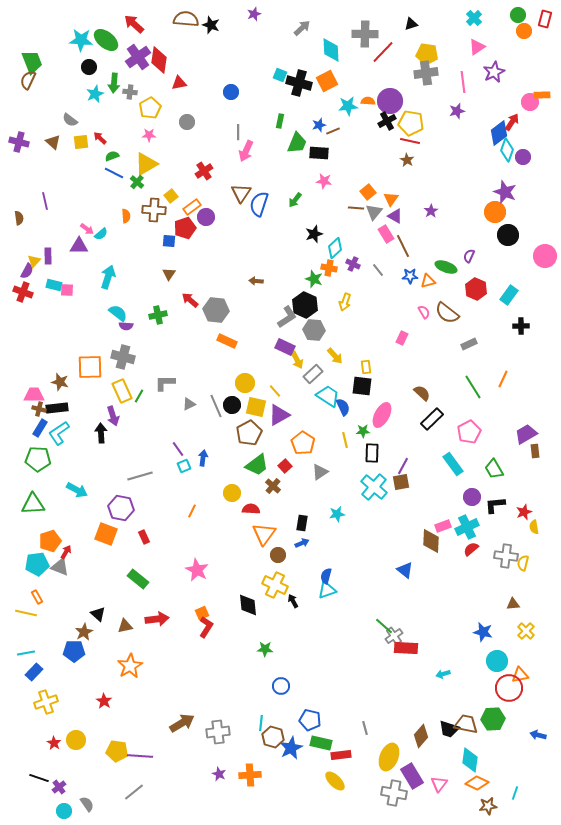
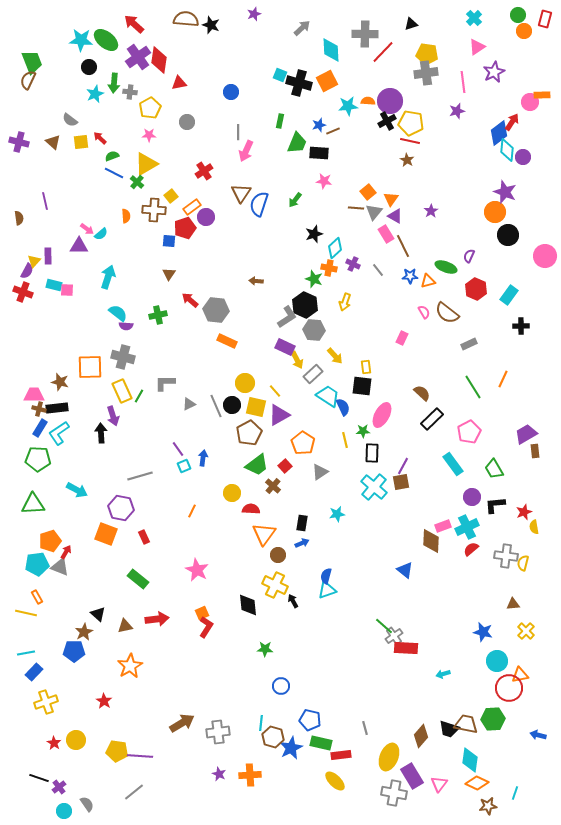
cyan diamond at (507, 150): rotated 15 degrees counterclockwise
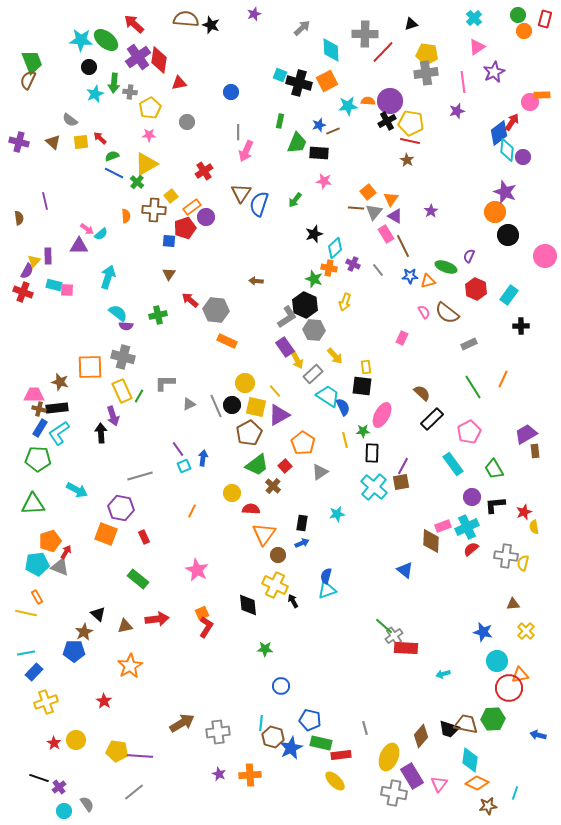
purple rectangle at (285, 347): rotated 30 degrees clockwise
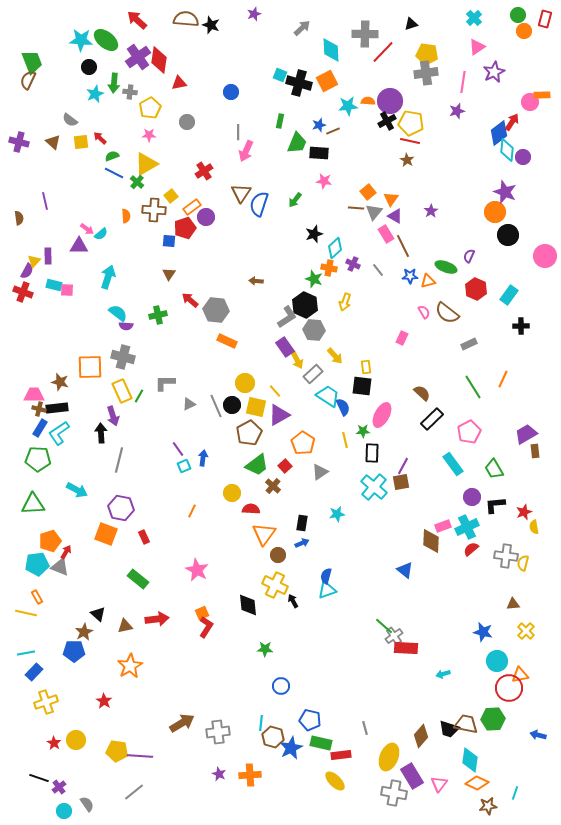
red arrow at (134, 24): moved 3 px right, 4 px up
pink line at (463, 82): rotated 15 degrees clockwise
gray line at (140, 476): moved 21 px left, 16 px up; rotated 60 degrees counterclockwise
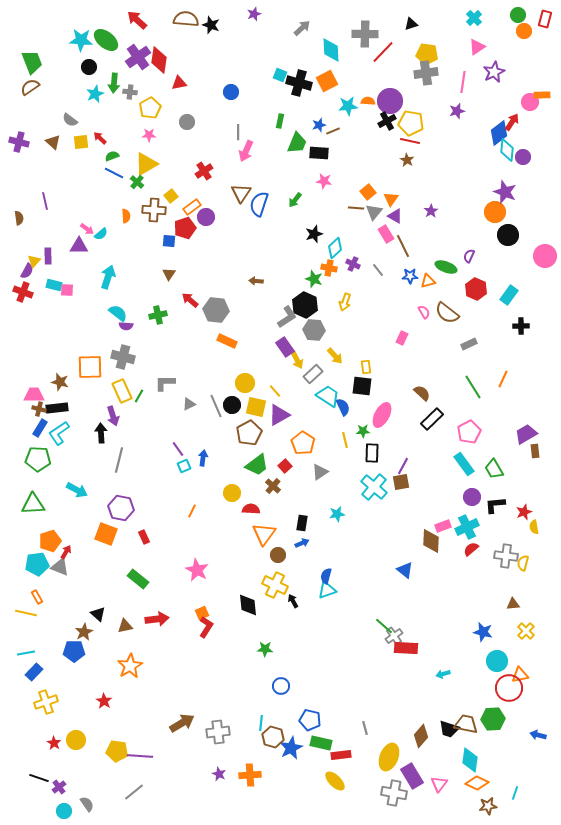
brown semicircle at (28, 80): moved 2 px right, 7 px down; rotated 30 degrees clockwise
cyan rectangle at (453, 464): moved 11 px right
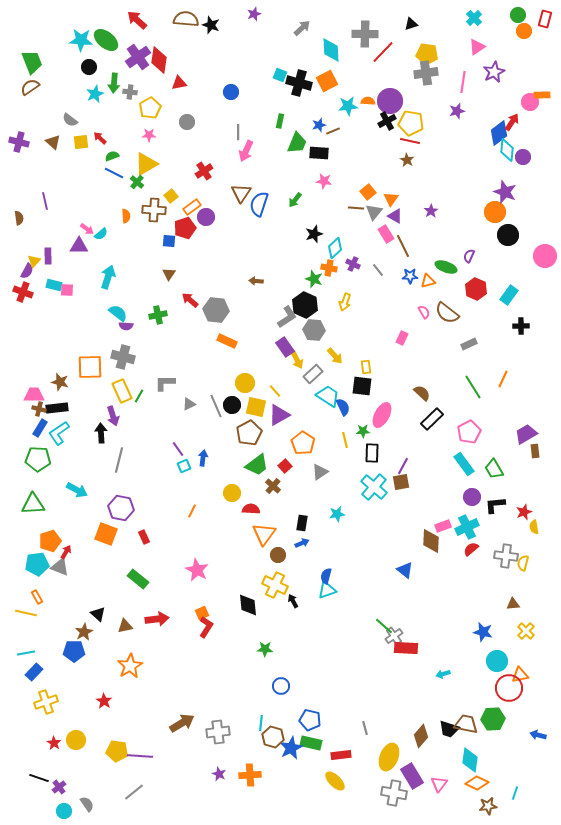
green rectangle at (321, 743): moved 10 px left
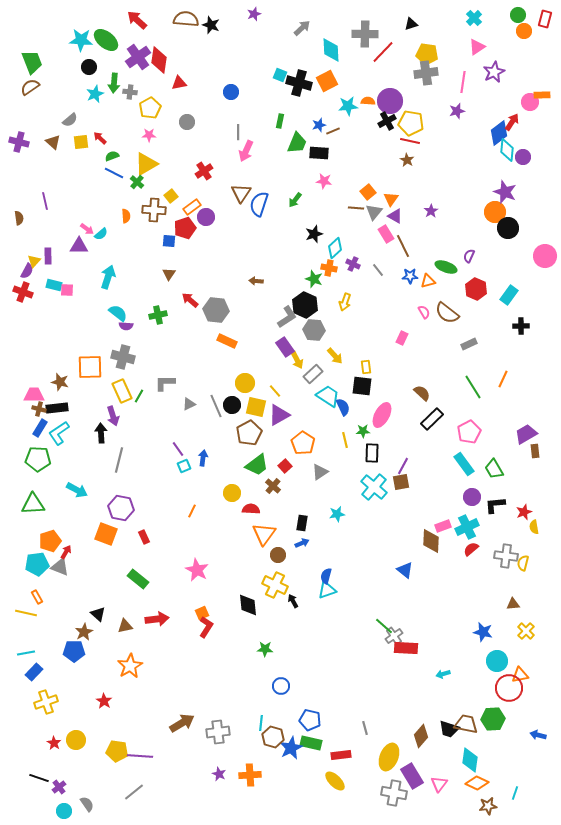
gray semicircle at (70, 120): rotated 77 degrees counterclockwise
black circle at (508, 235): moved 7 px up
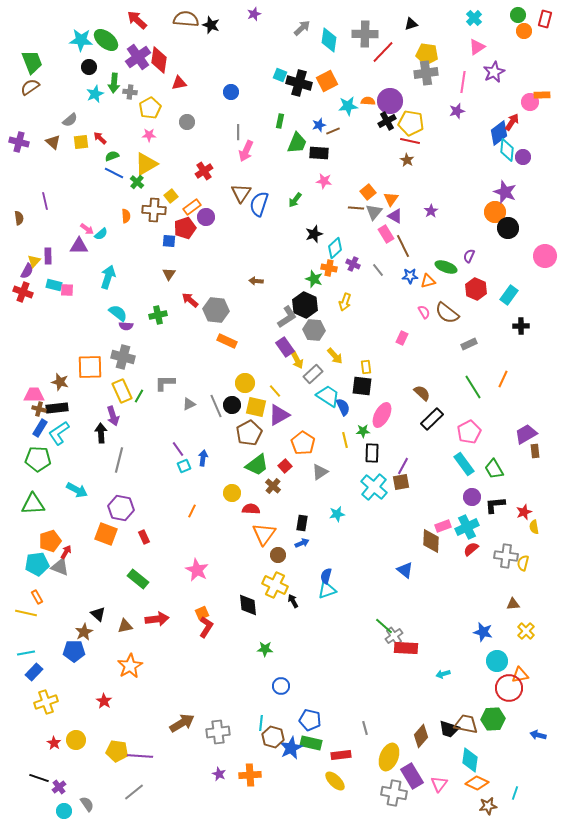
cyan diamond at (331, 50): moved 2 px left, 10 px up; rotated 10 degrees clockwise
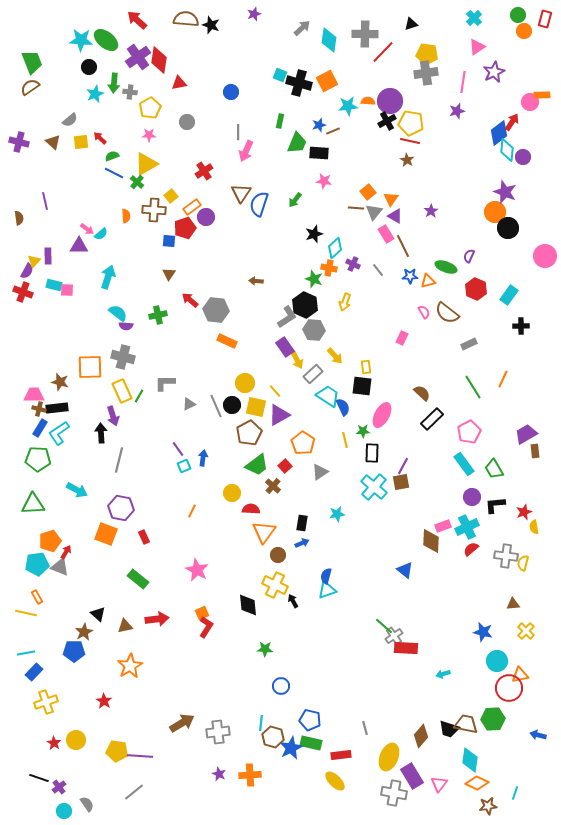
orange triangle at (264, 534): moved 2 px up
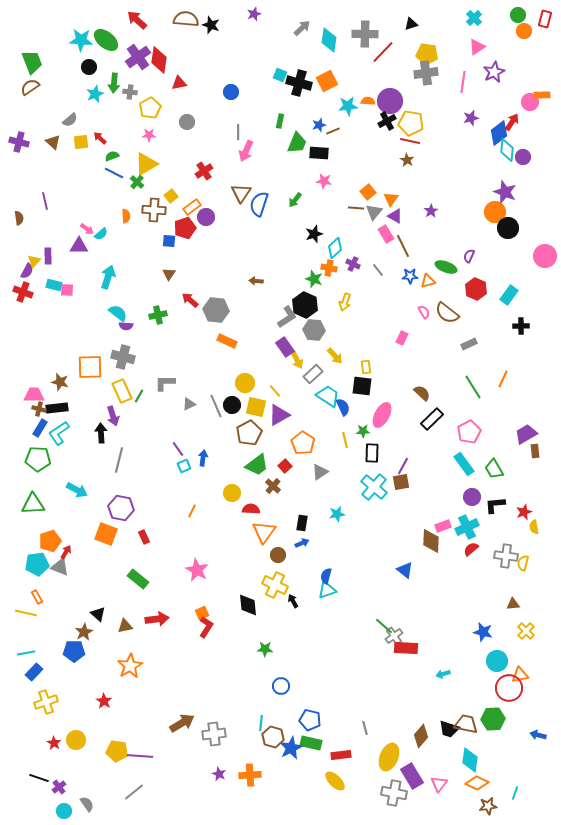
purple star at (457, 111): moved 14 px right, 7 px down
gray cross at (218, 732): moved 4 px left, 2 px down
